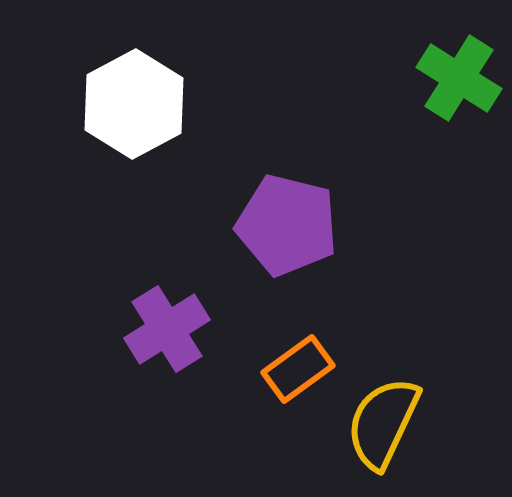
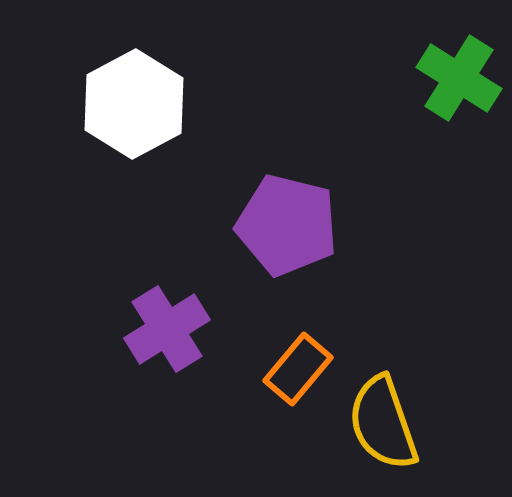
orange rectangle: rotated 14 degrees counterclockwise
yellow semicircle: rotated 44 degrees counterclockwise
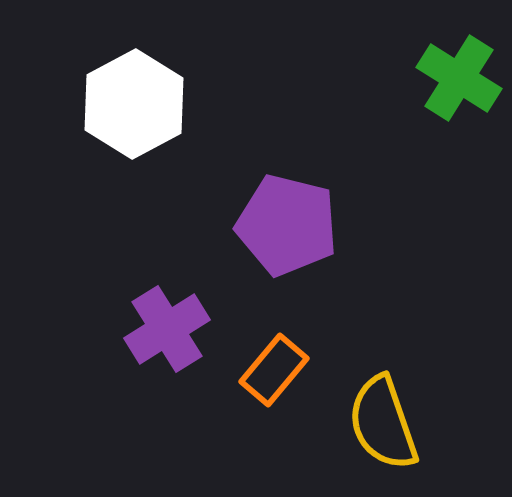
orange rectangle: moved 24 px left, 1 px down
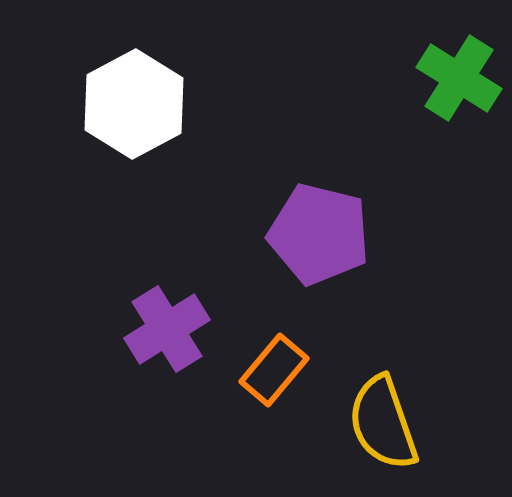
purple pentagon: moved 32 px right, 9 px down
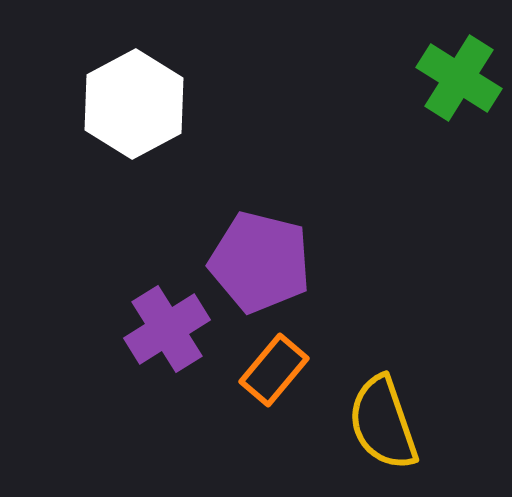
purple pentagon: moved 59 px left, 28 px down
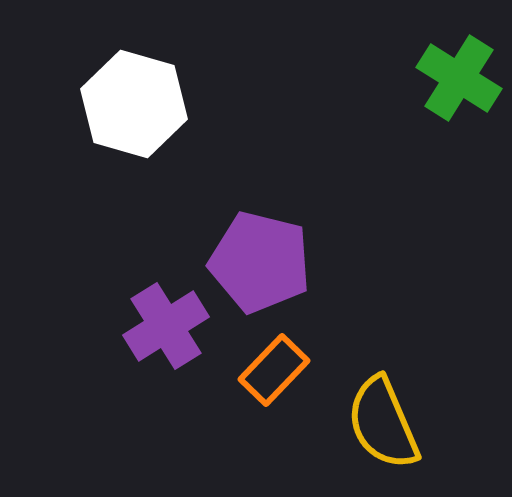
white hexagon: rotated 16 degrees counterclockwise
purple cross: moved 1 px left, 3 px up
orange rectangle: rotated 4 degrees clockwise
yellow semicircle: rotated 4 degrees counterclockwise
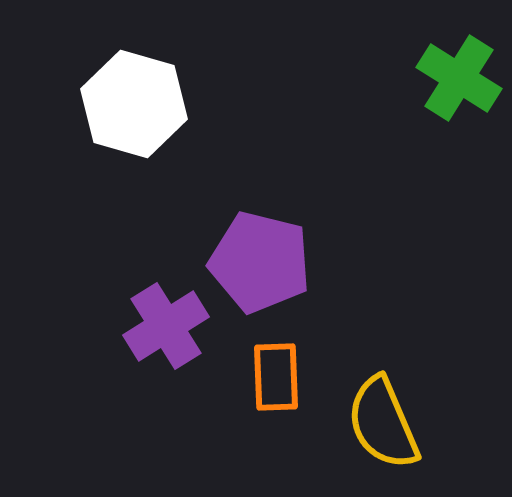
orange rectangle: moved 2 px right, 7 px down; rotated 46 degrees counterclockwise
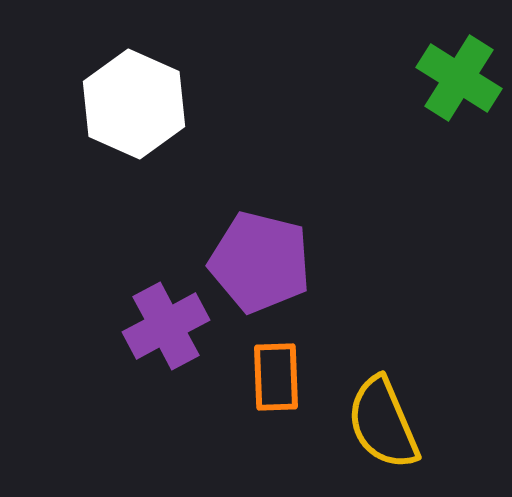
white hexagon: rotated 8 degrees clockwise
purple cross: rotated 4 degrees clockwise
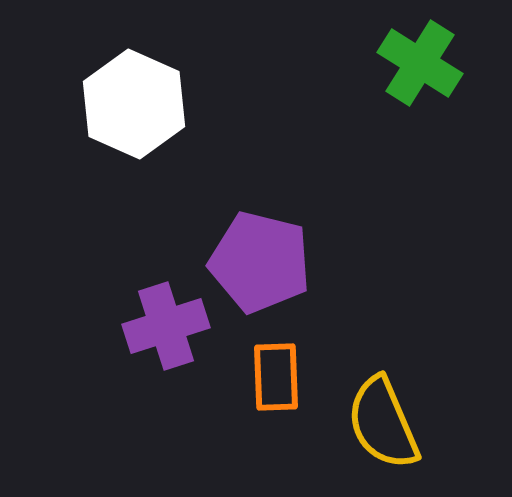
green cross: moved 39 px left, 15 px up
purple cross: rotated 10 degrees clockwise
